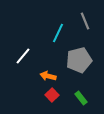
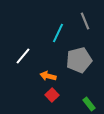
green rectangle: moved 8 px right, 6 px down
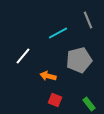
gray line: moved 3 px right, 1 px up
cyan line: rotated 36 degrees clockwise
red square: moved 3 px right, 5 px down; rotated 24 degrees counterclockwise
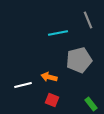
cyan line: rotated 18 degrees clockwise
white line: moved 29 px down; rotated 36 degrees clockwise
orange arrow: moved 1 px right, 1 px down
red square: moved 3 px left
green rectangle: moved 2 px right
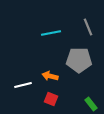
gray line: moved 7 px down
cyan line: moved 7 px left
gray pentagon: rotated 15 degrees clockwise
orange arrow: moved 1 px right, 1 px up
red square: moved 1 px left, 1 px up
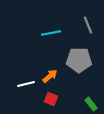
gray line: moved 2 px up
orange arrow: rotated 126 degrees clockwise
white line: moved 3 px right, 1 px up
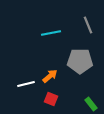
gray pentagon: moved 1 px right, 1 px down
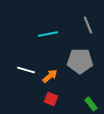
cyan line: moved 3 px left, 1 px down
white line: moved 14 px up; rotated 30 degrees clockwise
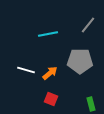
gray line: rotated 60 degrees clockwise
orange arrow: moved 3 px up
green rectangle: rotated 24 degrees clockwise
